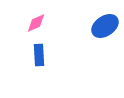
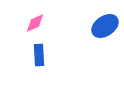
pink diamond: moved 1 px left
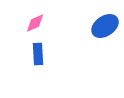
blue rectangle: moved 1 px left, 1 px up
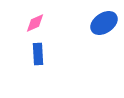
blue ellipse: moved 1 px left, 3 px up
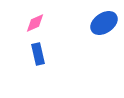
blue rectangle: rotated 10 degrees counterclockwise
